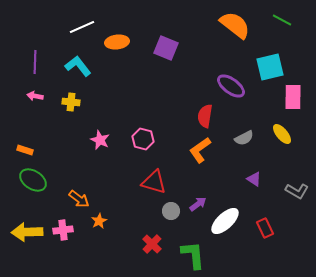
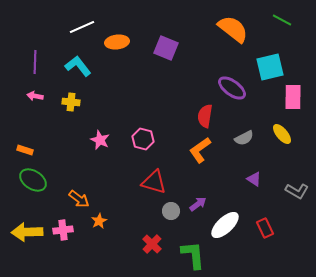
orange semicircle: moved 2 px left, 4 px down
purple ellipse: moved 1 px right, 2 px down
white ellipse: moved 4 px down
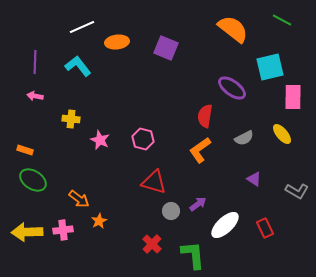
yellow cross: moved 17 px down
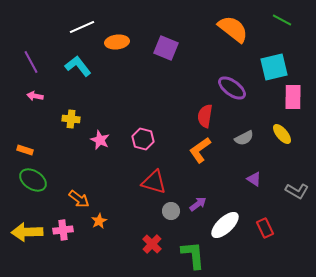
purple line: moved 4 px left; rotated 30 degrees counterclockwise
cyan square: moved 4 px right
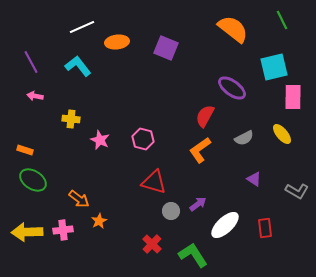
green line: rotated 36 degrees clockwise
red semicircle: rotated 20 degrees clockwise
red rectangle: rotated 18 degrees clockwise
green L-shape: rotated 28 degrees counterclockwise
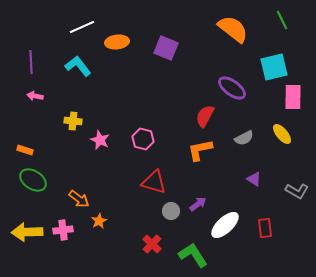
purple line: rotated 25 degrees clockwise
yellow cross: moved 2 px right, 2 px down
orange L-shape: rotated 24 degrees clockwise
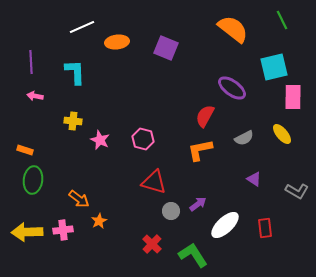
cyan L-shape: moved 3 px left, 6 px down; rotated 36 degrees clockwise
green ellipse: rotated 64 degrees clockwise
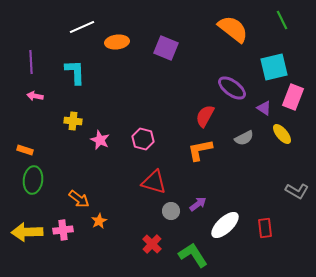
pink rectangle: rotated 20 degrees clockwise
purple triangle: moved 10 px right, 71 px up
